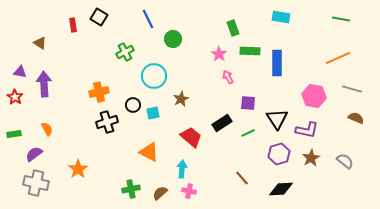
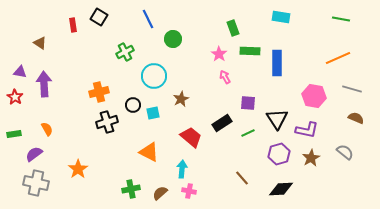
pink arrow at (228, 77): moved 3 px left
gray semicircle at (345, 161): moved 9 px up
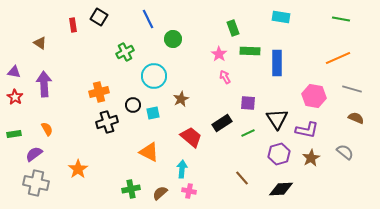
purple triangle at (20, 72): moved 6 px left
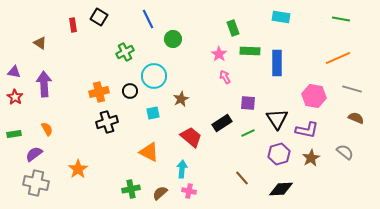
black circle at (133, 105): moved 3 px left, 14 px up
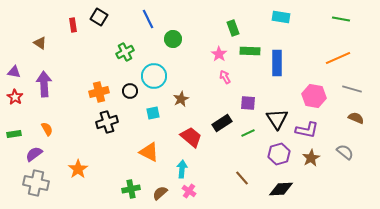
pink cross at (189, 191): rotated 24 degrees clockwise
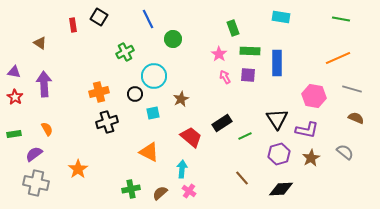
black circle at (130, 91): moved 5 px right, 3 px down
purple square at (248, 103): moved 28 px up
green line at (248, 133): moved 3 px left, 3 px down
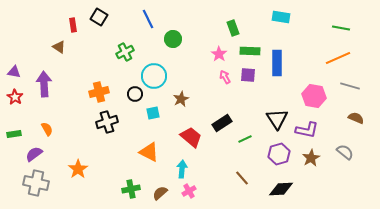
green line at (341, 19): moved 9 px down
brown triangle at (40, 43): moved 19 px right, 4 px down
gray line at (352, 89): moved 2 px left, 3 px up
green line at (245, 136): moved 3 px down
pink cross at (189, 191): rotated 24 degrees clockwise
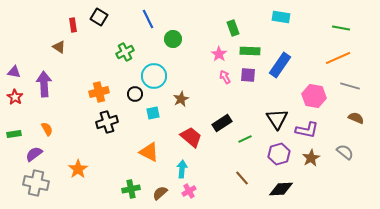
blue rectangle at (277, 63): moved 3 px right, 2 px down; rotated 35 degrees clockwise
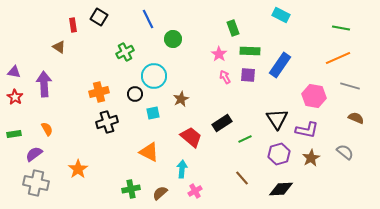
cyan rectangle at (281, 17): moved 2 px up; rotated 18 degrees clockwise
pink cross at (189, 191): moved 6 px right
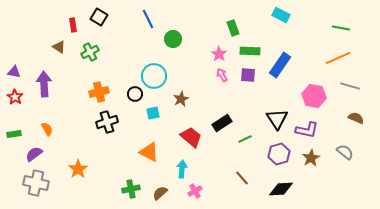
green cross at (125, 52): moved 35 px left
pink arrow at (225, 77): moved 3 px left, 2 px up
